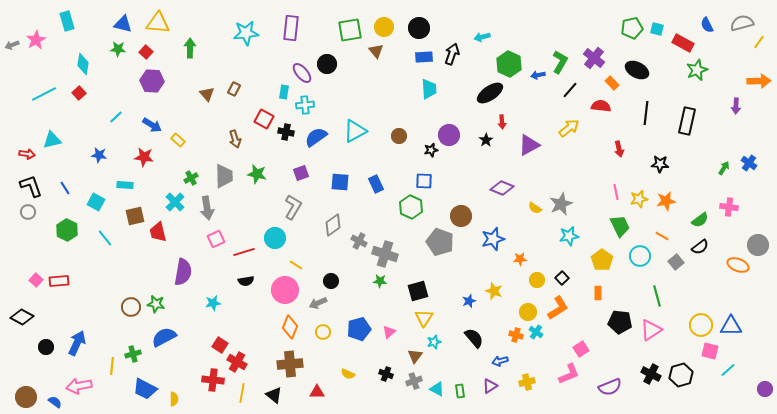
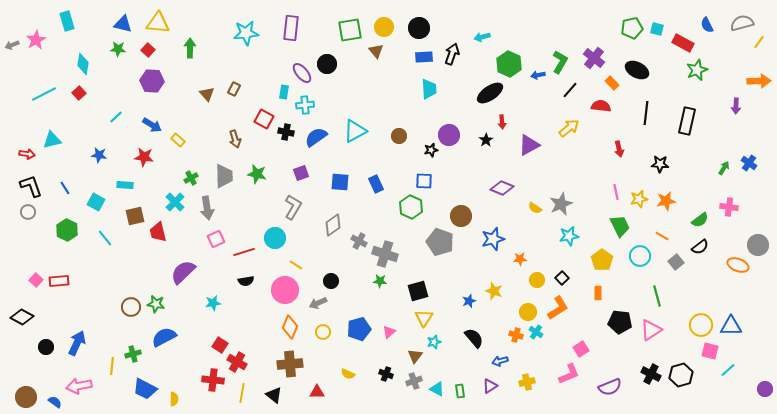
red square at (146, 52): moved 2 px right, 2 px up
purple semicircle at (183, 272): rotated 144 degrees counterclockwise
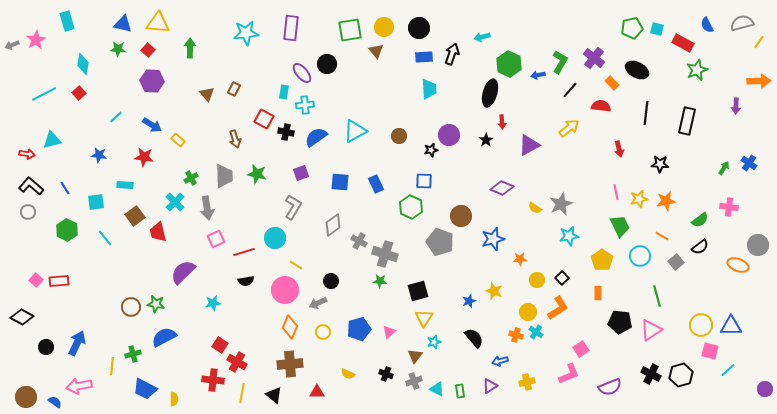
black ellipse at (490, 93): rotated 40 degrees counterclockwise
black L-shape at (31, 186): rotated 30 degrees counterclockwise
cyan square at (96, 202): rotated 36 degrees counterclockwise
brown square at (135, 216): rotated 24 degrees counterclockwise
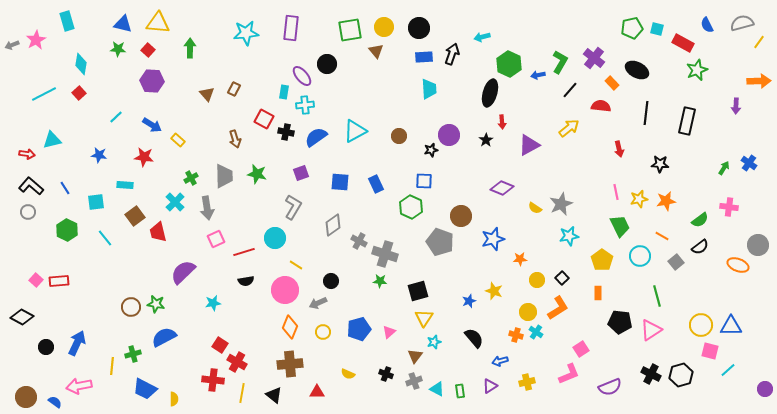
cyan diamond at (83, 64): moved 2 px left
purple ellipse at (302, 73): moved 3 px down
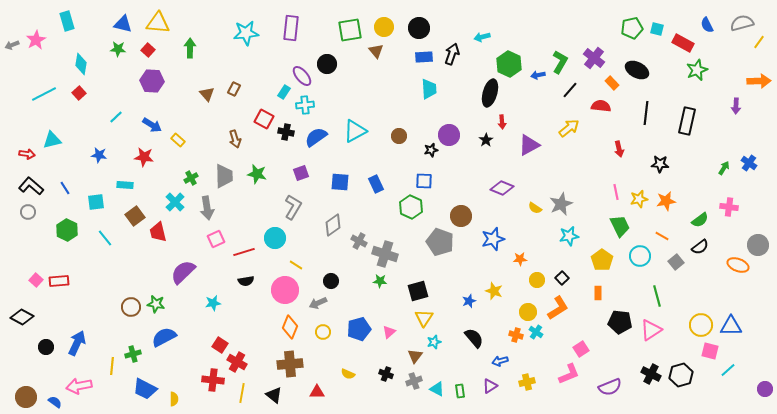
cyan rectangle at (284, 92): rotated 24 degrees clockwise
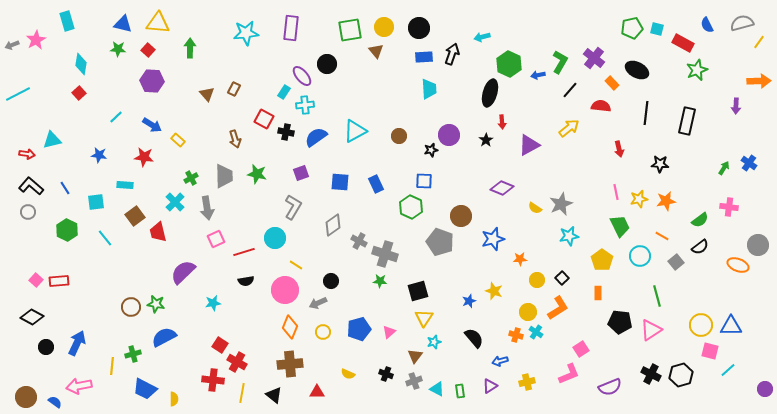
cyan line at (44, 94): moved 26 px left
black diamond at (22, 317): moved 10 px right
